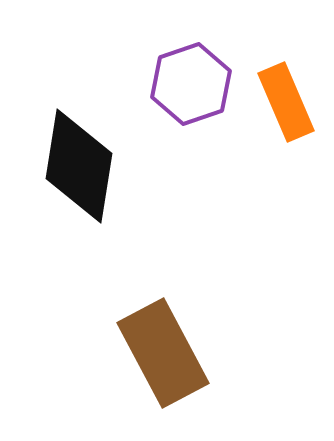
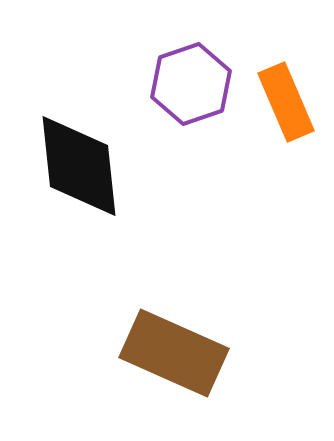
black diamond: rotated 15 degrees counterclockwise
brown rectangle: moved 11 px right; rotated 38 degrees counterclockwise
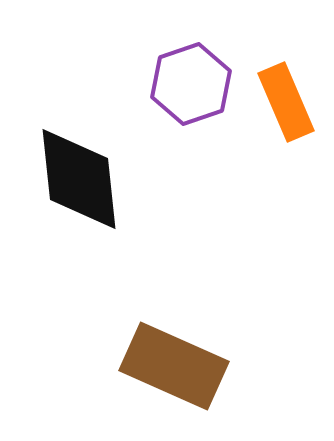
black diamond: moved 13 px down
brown rectangle: moved 13 px down
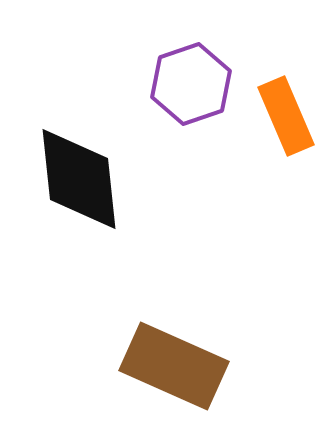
orange rectangle: moved 14 px down
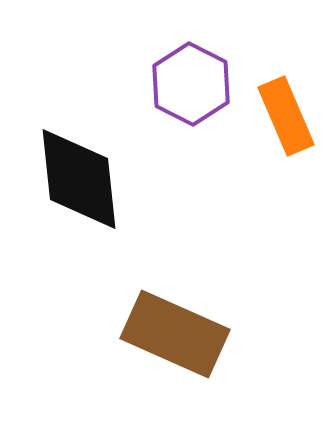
purple hexagon: rotated 14 degrees counterclockwise
brown rectangle: moved 1 px right, 32 px up
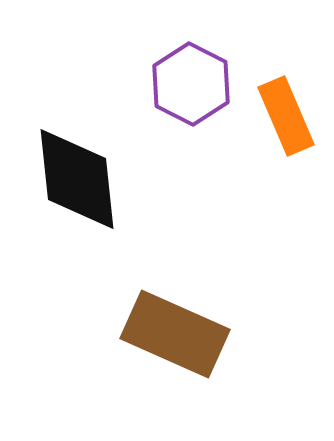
black diamond: moved 2 px left
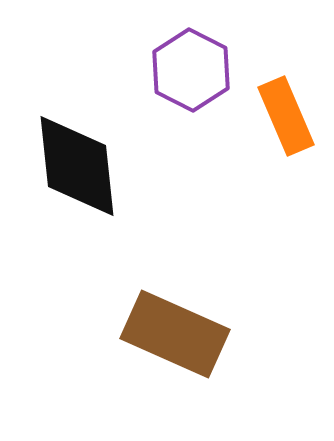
purple hexagon: moved 14 px up
black diamond: moved 13 px up
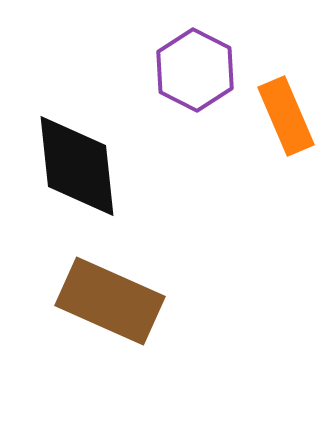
purple hexagon: moved 4 px right
brown rectangle: moved 65 px left, 33 px up
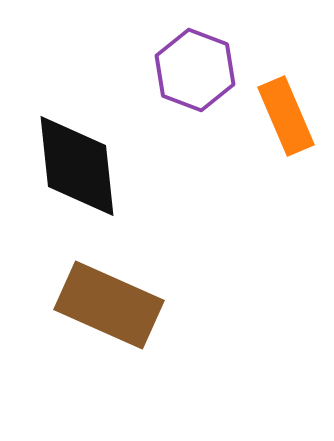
purple hexagon: rotated 6 degrees counterclockwise
brown rectangle: moved 1 px left, 4 px down
